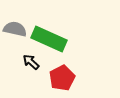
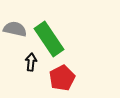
green rectangle: rotated 32 degrees clockwise
black arrow: rotated 54 degrees clockwise
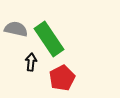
gray semicircle: moved 1 px right
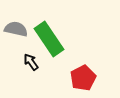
black arrow: rotated 42 degrees counterclockwise
red pentagon: moved 21 px right
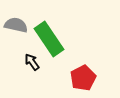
gray semicircle: moved 4 px up
black arrow: moved 1 px right
